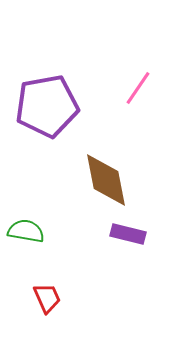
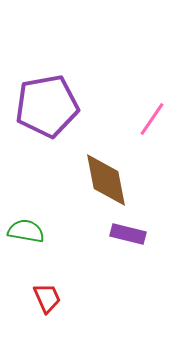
pink line: moved 14 px right, 31 px down
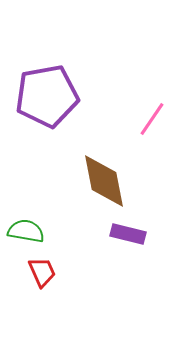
purple pentagon: moved 10 px up
brown diamond: moved 2 px left, 1 px down
red trapezoid: moved 5 px left, 26 px up
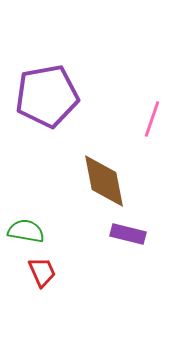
pink line: rotated 15 degrees counterclockwise
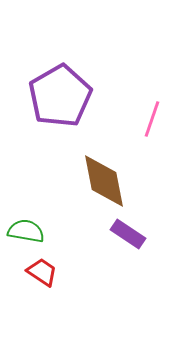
purple pentagon: moved 13 px right; rotated 20 degrees counterclockwise
purple rectangle: rotated 20 degrees clockwise
red trapezoid: rotated 32 degrees counterclockwise
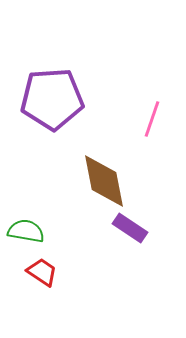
purple pentagon: moved 8 px left, 3 px down; rotated 26 degrees clockwise
purple rectangle: moved 2 px right, 6 px up
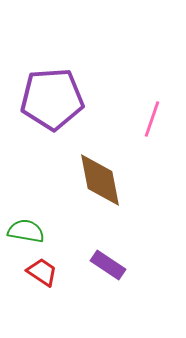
brown diamond: moved 4 px left, 1 px up
purple rectangle: moved 22 px left, 37 px down
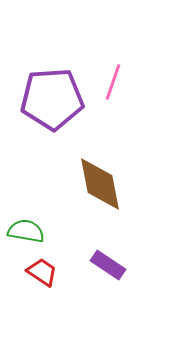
pink line: moved 39 px left, 37 px up
brown diamond: moved 4 px down
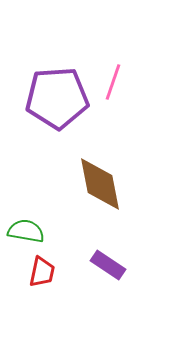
purple pentagon: moved 5 px right, 1 px up
red trapezoid: rotated 68 degrees clockwise
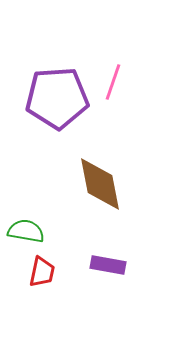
purple rectangle: rotated 24 degrees counterclockwise
